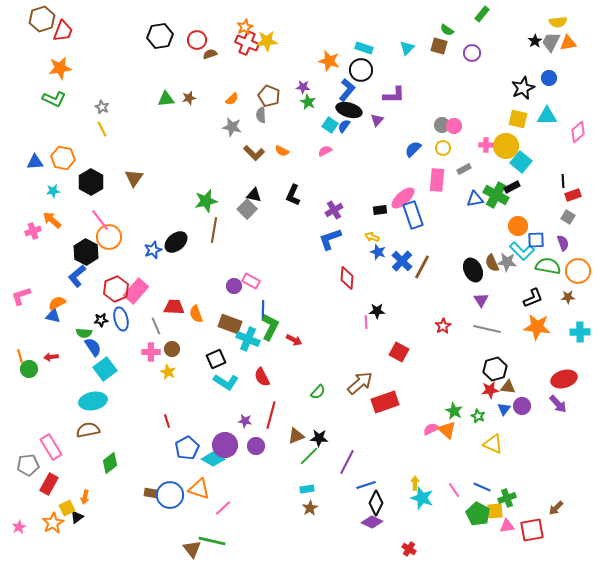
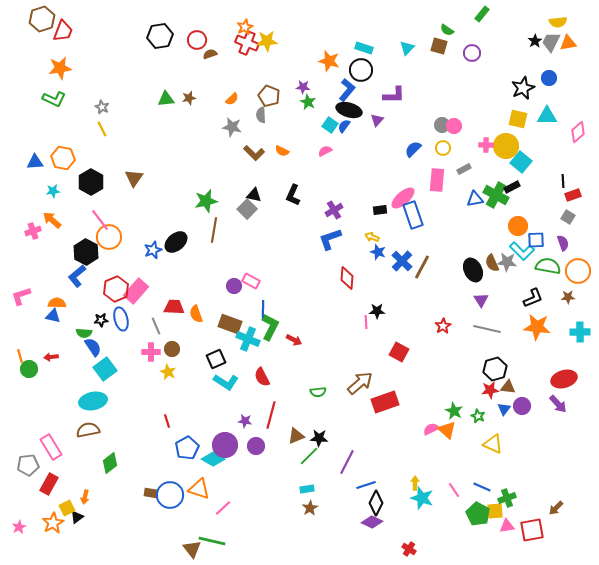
orange semicircle at (57, 303): rotated 30 degrees clockwise
green semicircle at (318, 392): rotated 42 degrees clockwise
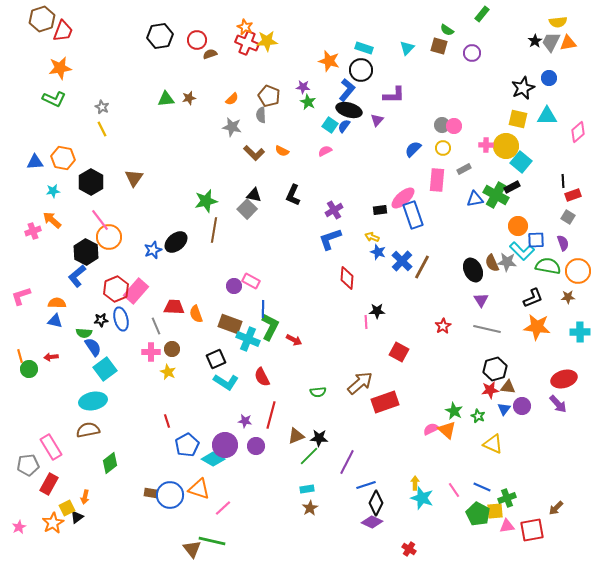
orange star at (245, 27): rotated 21 degrees counterclockwise
blue triangle at (53, 316): moved 2 px right, 5 px down
blue pentagon at (187, 448): moved 3 px up
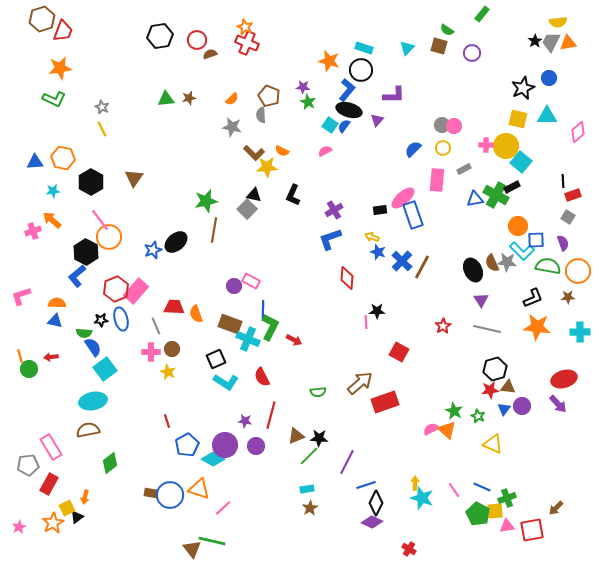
yellow star at (267, 41): moved 126 px down
